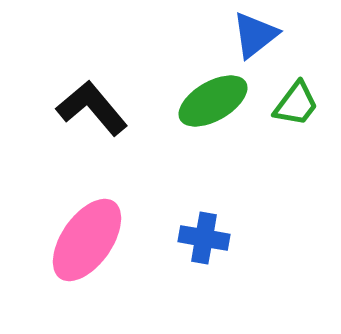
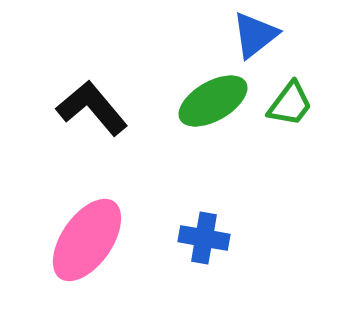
green trapezoid: moved 6 px left
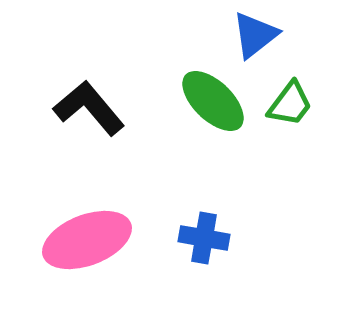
green ellipse: rotated 74 degrees clockwise
black L-shape: moved 3 px left
pink ellipse: rotated 34 degrees clockwise
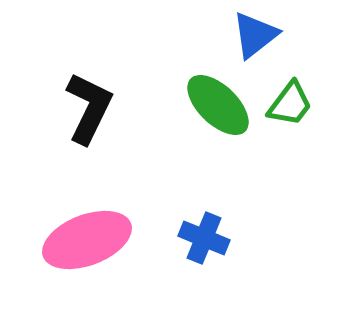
green ellipse: moved 5 px right, 4 px down
black L-shape: rotated 66 degrees clockwise
blue cross: rotated 12 degrees clockwise
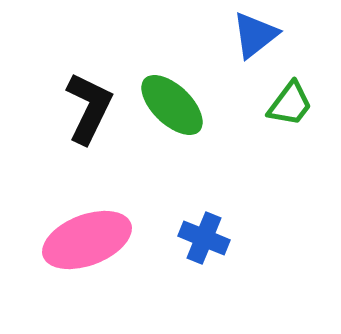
green ellipse: moved 46 px left
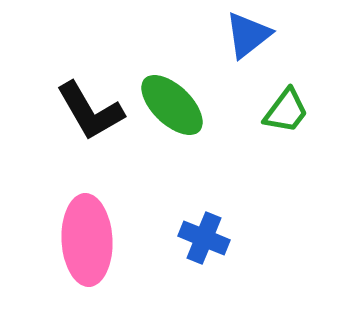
blue triangle: moved 7 px left
green trapezoid: moved 4 px left, 7 px down
black L-shape: moved 1 px right, 3 px down; rotated 124 degrees clockwise
pink ellipse: rotated 72 degrees counterclockwise
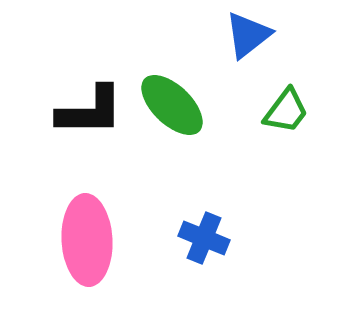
black L-shape: rotated 60 degrees counterclockwise
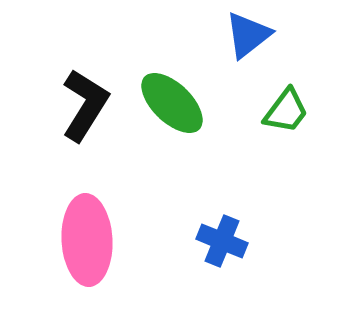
green ellipse: moved 2 px up
black L-shape: moved 5 px left, 6 px up; rotated 58 degrees counterclockwise
blue cross: moved 18 px right, 3 px down
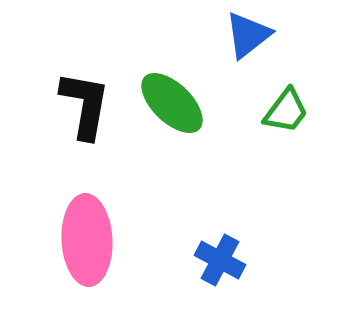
black L-shape: rotated 22 degrees counterclockwise
blue cross: moved 2 px left, 19 px down; rotated 6 degrees clockwise
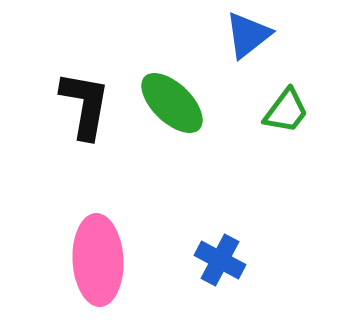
pink ellipse: moved 11 px right, 20 px down
